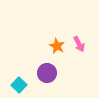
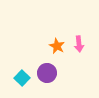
pink arrow: rotated 21 degrees clockwise
cyan square: moved 3 px right, 7 px up
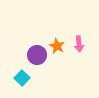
purple circle: moved 10 px left, 18 px up
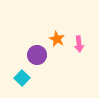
orange star: moved 7 px up
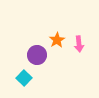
orange star: moved 1 px down; rotated 14 degrees clockwise
cyan square: moved 2 px right
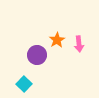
cyan square: moved 6 px down
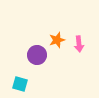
orange star: rotated 14 degrees clockwise
cyan square: moved 4 px left; rotated 28 degrees counterclockwise
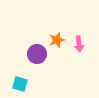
purple circle: moved 1 px up
